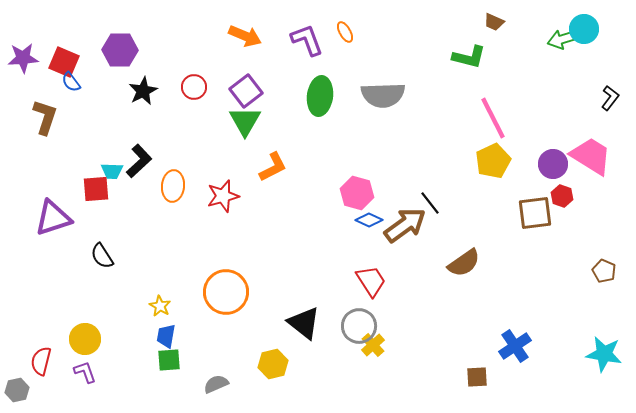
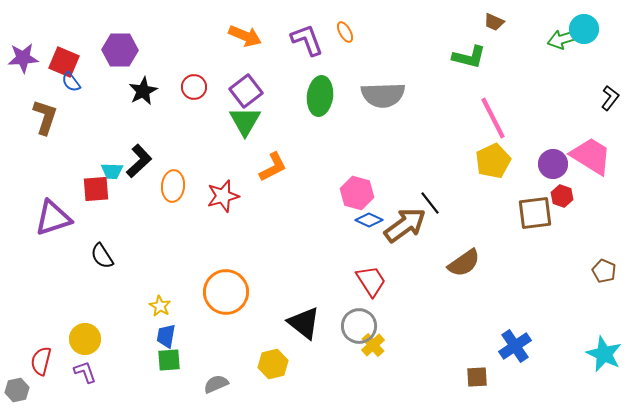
cyan star at (604, 354): rotated 15 degrees clockwise
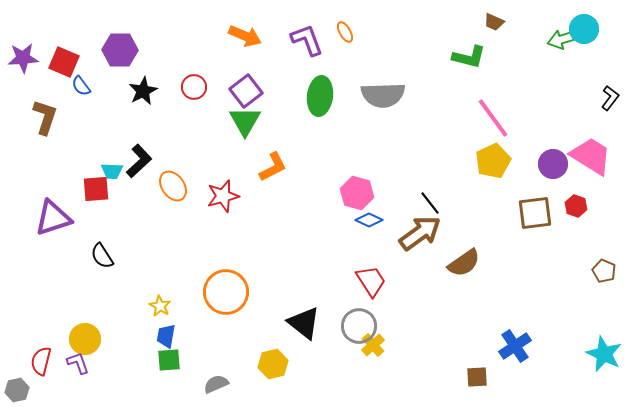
blue semicircle at (71, 82): moved 10 px right, 4 px down
pink line at (493, 118): rotated 9 degrees counterclockwise
orange ellipse at (173, 186): rotated 40 degrees counterclockwise
red hexagon at (562, 196): moved 14 px right, 10 px down
brown arrow at (405, 225): moved 15 px right, 8 px down
purple L-shape at (85, 372): moved 7 px left, 9 px up
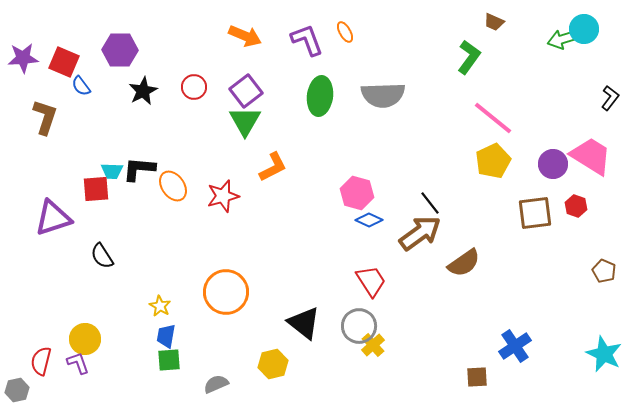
green L-shape at (469, 57): rotated 68 degrees counterclockwise
pink line at (493, 118): rotated 15 degrees counterclockwise
black L-shape at (139, 161): moved 8 px down; rotated 132 degrees counterclockwise
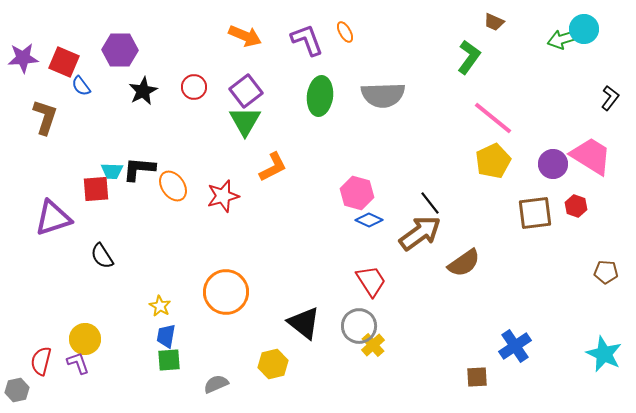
brown pentagon at (604, 271): moved 2 px right, 1 px down; rotated 20 degrees counterclockwise
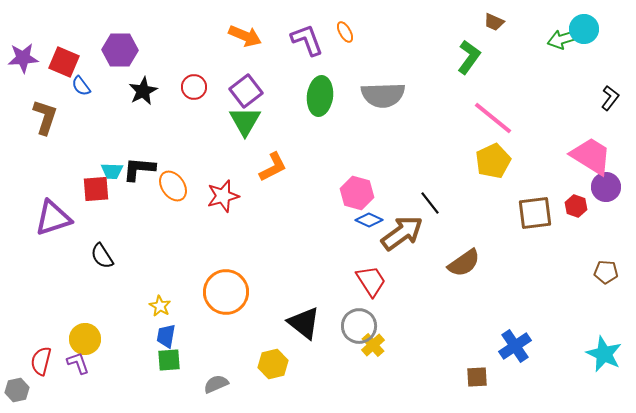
purple circle at (553, 164): moved 53 px right, 23 px down
brown arrow at (420, 233): moved 18 px left
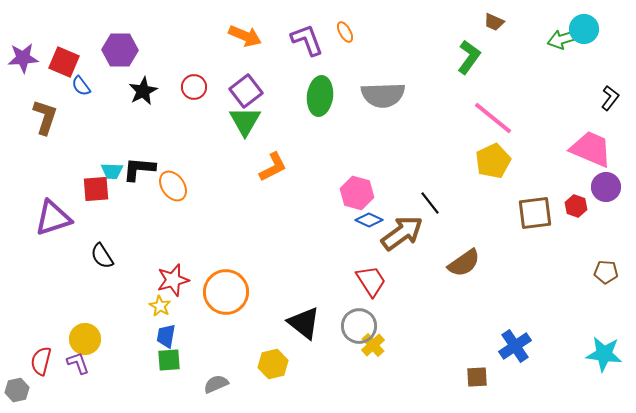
pink trapezoid at (591, 156): moved 7 px up; rotated 9 degrees counterclockwise
red star at (223, 196): moved 50 px left, 84 px down
cyan star at (604, 354): rotated 18 degrees counterclockwise
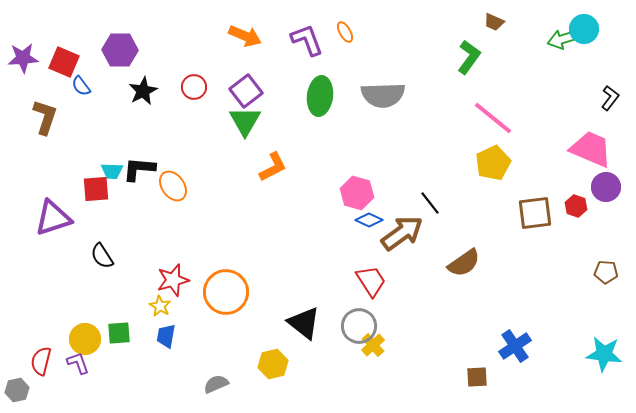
yellow pentagon at (493, 161): moved 2 px down
green square at (169, 360): moved 50 px left, 27 px up
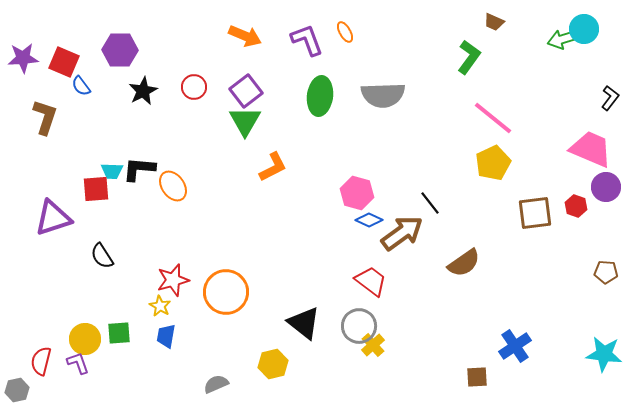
red trapezoid at (371, 281): rotated 20 degrees counterclockwise
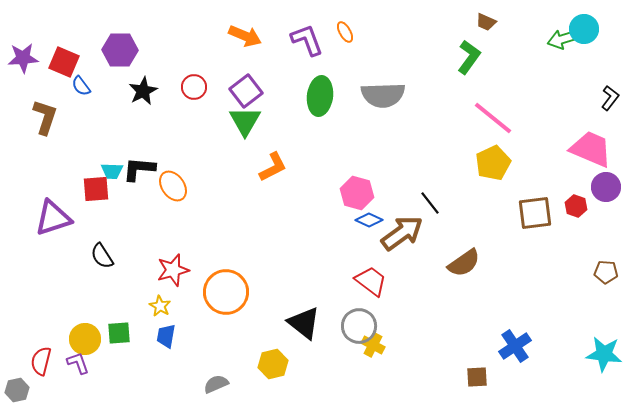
brown trapezoid at (494, 22): moved 8 px left
red star at (173, 280): moved 10 px up
yellow cross at (373, 345): rotated 20 degrees counterclockwise
